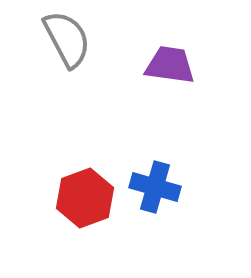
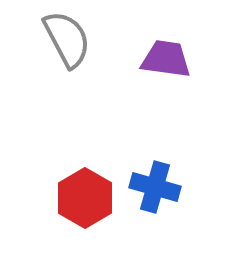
purple trapezoid: moved 4 px left, 6 px up
red hexagon: rotated 10 degrees counterclockwise
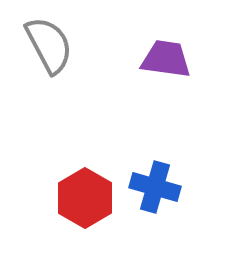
gray semicircle: moved 18 px left, 6 px down
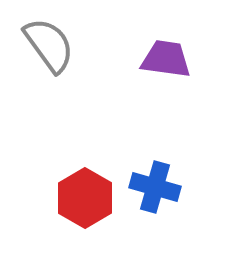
gray semicircle: rotated 8 degrees counterclockwise
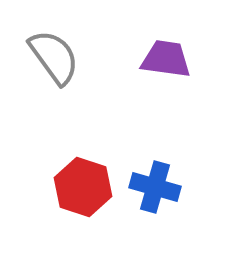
gray semicircle: moved 5 px right, 12 px down
red hexagon: moved 2 px left, 11 px up; rotated 12 degrees counterclockwise
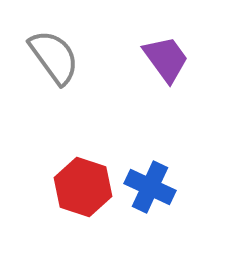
purple trapezoid: rotated 46 degrees clockwise
blue cross: moved 5 px left; rotated 9 degrees clockwise
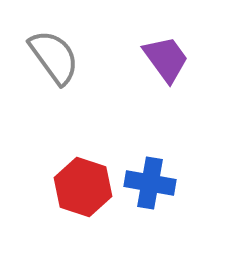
blue cross: moved 4 px up; rotated 15 degrees counterclockwise
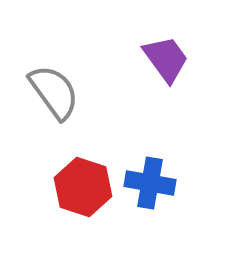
gray semicircle: moved 35 px down
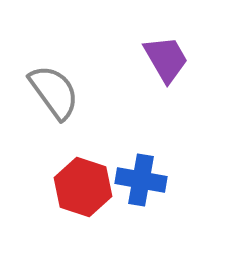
purple trapezoid: rotated 6 degrees clockwise
blue cross: moved 9 px left, 3 px up
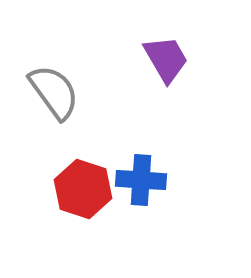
blue cross: rotated 6 degrees counterclockwise
red hexagon: moved 2 px down
